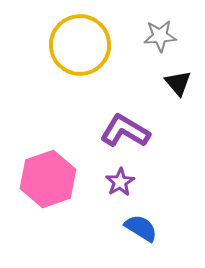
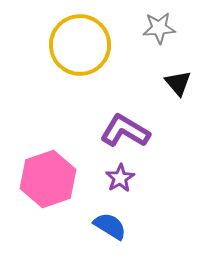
gray star: moved 1 px left, 8 px up
purple star: moved 4 px up
blue semicircle: moved 31 px left, 2 px up
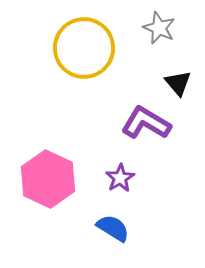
gray star: rotated 28 degrees clockwise
yellow circle: moved 4 px right, 3 px down
purple L-shape: moved 21 px right, 8 px up
pink hexagon: rotated 16 degrees counterclockwise
blue semicircle: moved 3 px right, 2 px down
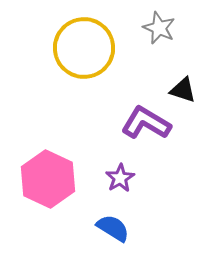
black triangle: moved 5 px right, 7 px down; rotated 32 degrees counterclockwise
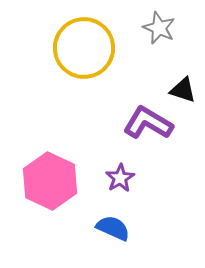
purple L-shape: moved 2 px right
pink hexagon: moved 2 px right, 2 px down
blue semicircle: rotated 8 degrees counterclockwise
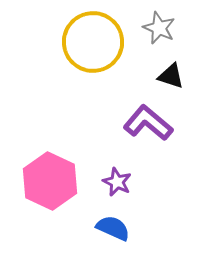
yellow circle: moved 9 px right, 6 px up
black triangle: moved 12 px left, 14 px up
purple L-shape: rotated 9 degrees clockwise
purple star: moved 3 px left, 4 px down; rotated 16 degrees counterclockwise
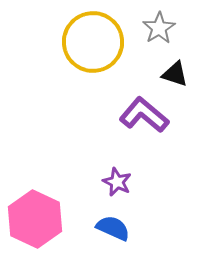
gray star: rotated 16 degrees clockwise
black triangle: moved 4 px right, 2 px up
purple L-shape: moved 4 px left, 8 px up
pink hexagon: moved 15 px left, 38 px down
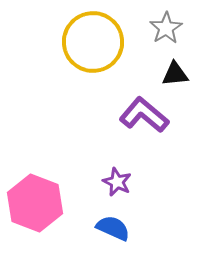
gray star: moved 7 px right
black triangle: rotated 24 degrees counterclockwise
pink hexagon: moved 16 px up; rotated 4 degrees counterclockwise
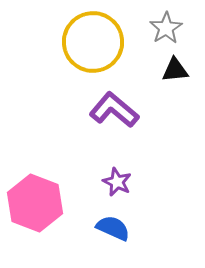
black triangle: moved 4 px up
purple L-shape: moved 30 px left, 5 px up
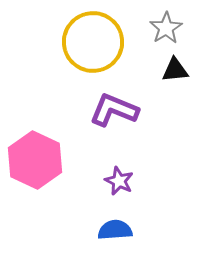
purple L-shape: rotated 18 degrees counterclockwise
purple star: moved 2 px right, 1 px up
pink hexagon: moved 43 px up; rotated 4 degrees clockwise
blue semicircle: moved 2 px right, 2 px down; rotated 28 degrees counterclockwise
